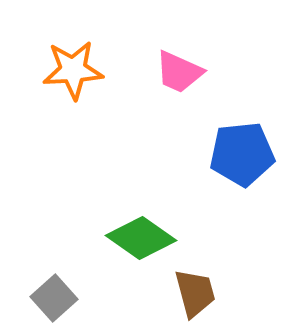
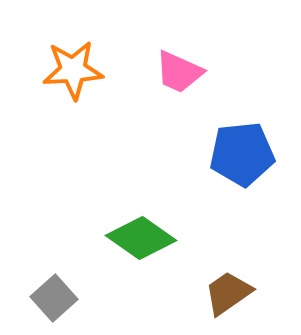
brown trapezoid: moved 33 px right; rotated 110 degrees counterclockwise
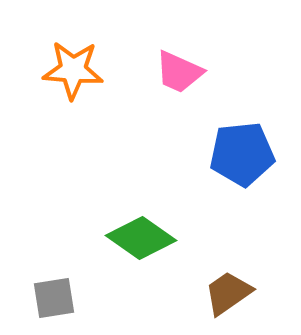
orange star: rotated 8 degrees clockwise
gray square: rotated 33 degrees clockwise
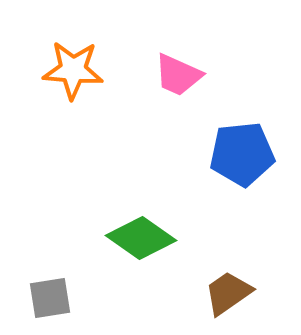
pink trapezoid: moved 1 px left, 3 px down
gray square: moved 4 px left
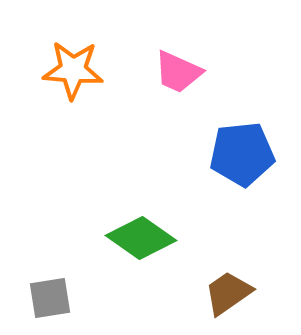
pink trapezoid: moved 3 px up
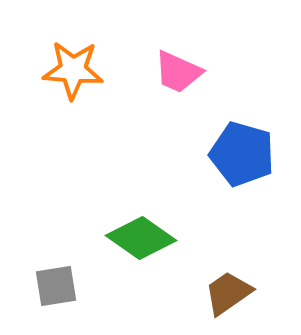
blue pentagon: rotated 22 degrees clockwise
gray square: moved 6 px right, 12 px up
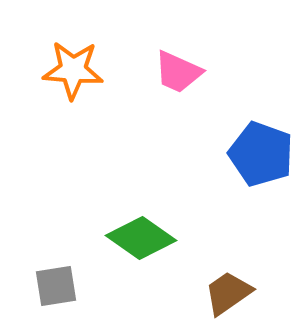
blue pentagon: moved 19 px right; rotated 4 degrees clockwise
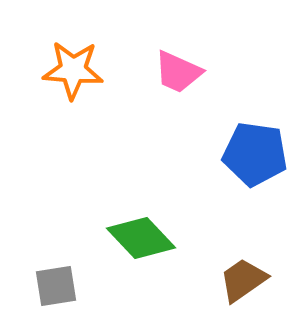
blue pentagon: moved 6 px left; rotated 12 degrees counterclockwise
green diamond: rotated 12 degrees clockwise
brown trapezoid: moved 15 px right, 13 px up
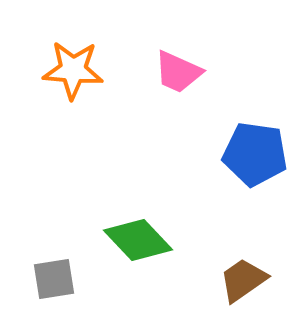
green diamond: moved 3 px left, 2 px down
gray square: moved 2 px left, 7 px up
